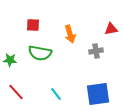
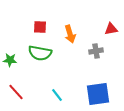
red square: moved 7 px right, 2 px down
cyan line: moved 1 px right, 1 px down
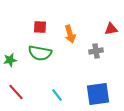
green star: rotated 16 degrees counterclockwise
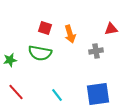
red square: moved 5 px right, 1 px down; rotated 16 degrees clockwise
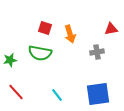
gray cross: moved 1 px right, 1 px down
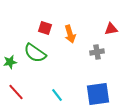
green semicircle: moved 5 px left; rotated 25 degrees clockwise
green star: moved 2 px down
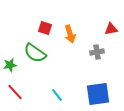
green star: moved 3 px down
red line: moved 1 px left
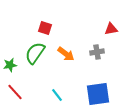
orange arrow: moved 4 px left, 20 px down; rotated 36 degrees counterclockwise
green semicircle: rotated 90 degrees clockwise
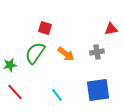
blue square: moved 4 px up
